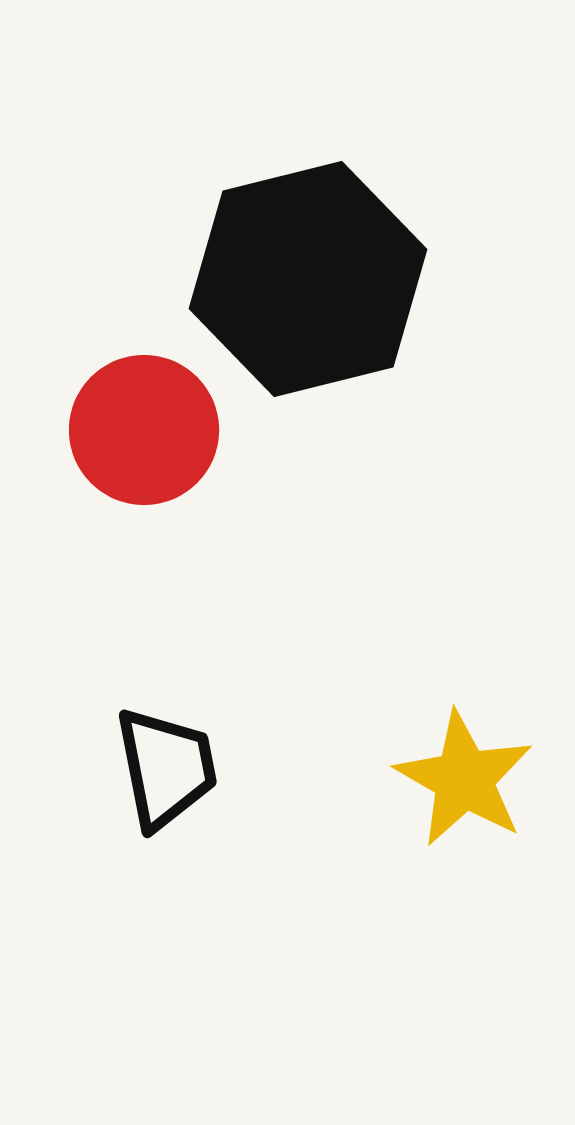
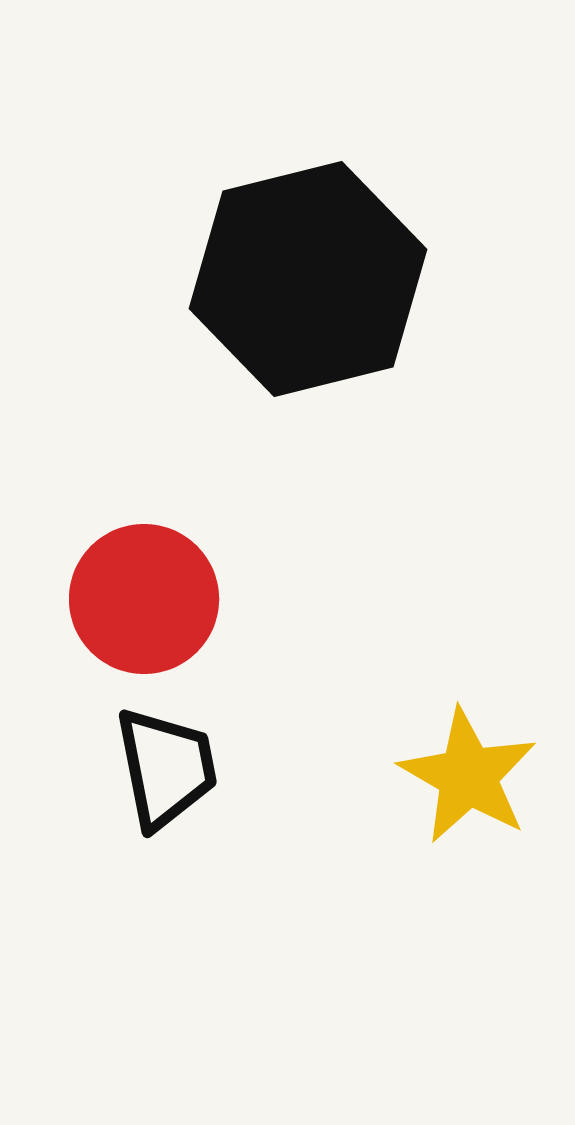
red circle: moved 169 px down
yellow star: moved 4 px right, 3 px up
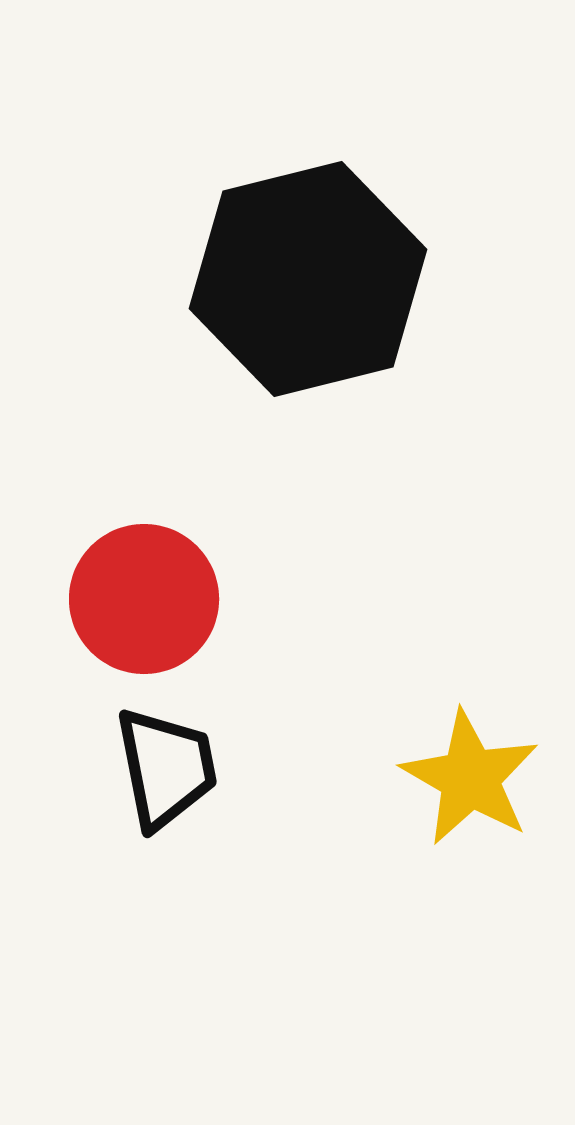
yellow star: moved 2 px right, 2 px down
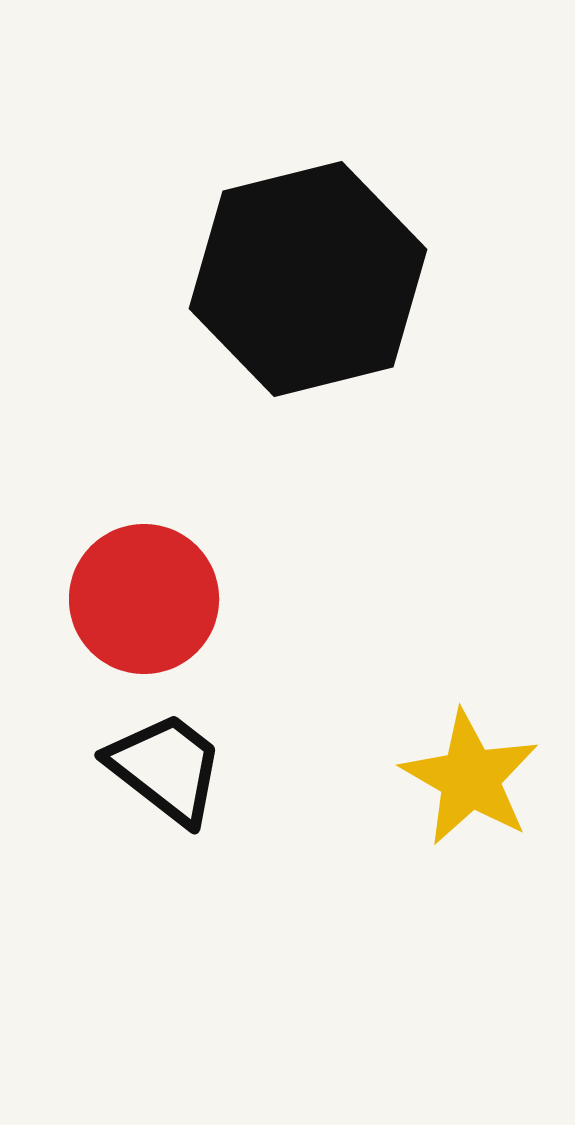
black trapezoid: rotated 41 degrees counterclockwise
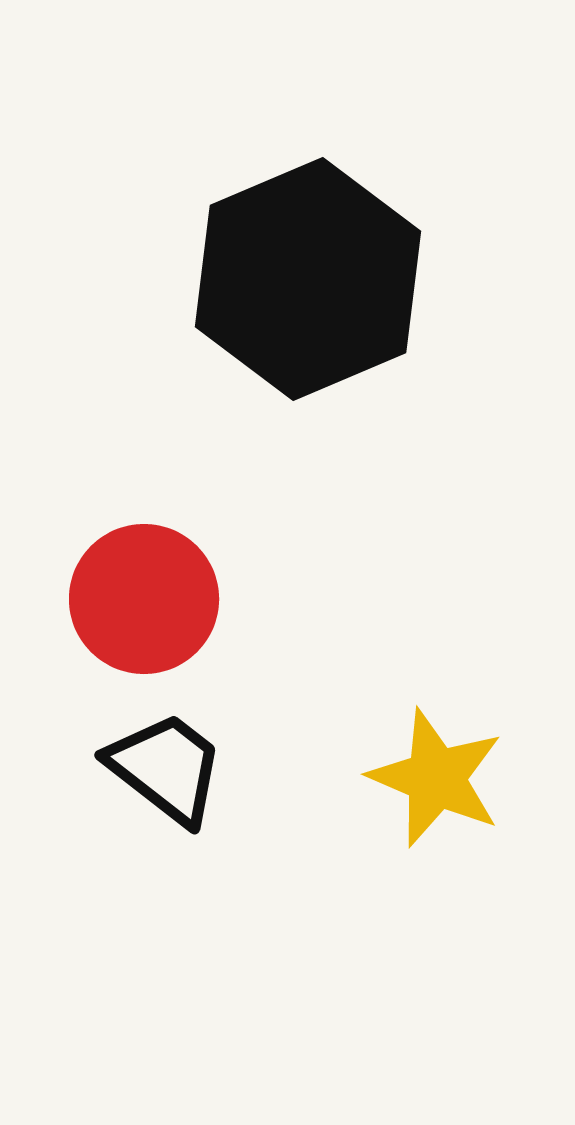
black hexagon: rotated 9 degrees counterclockwise
yellow star: moved 34 px left; rotated 7 degrees counterclockwise
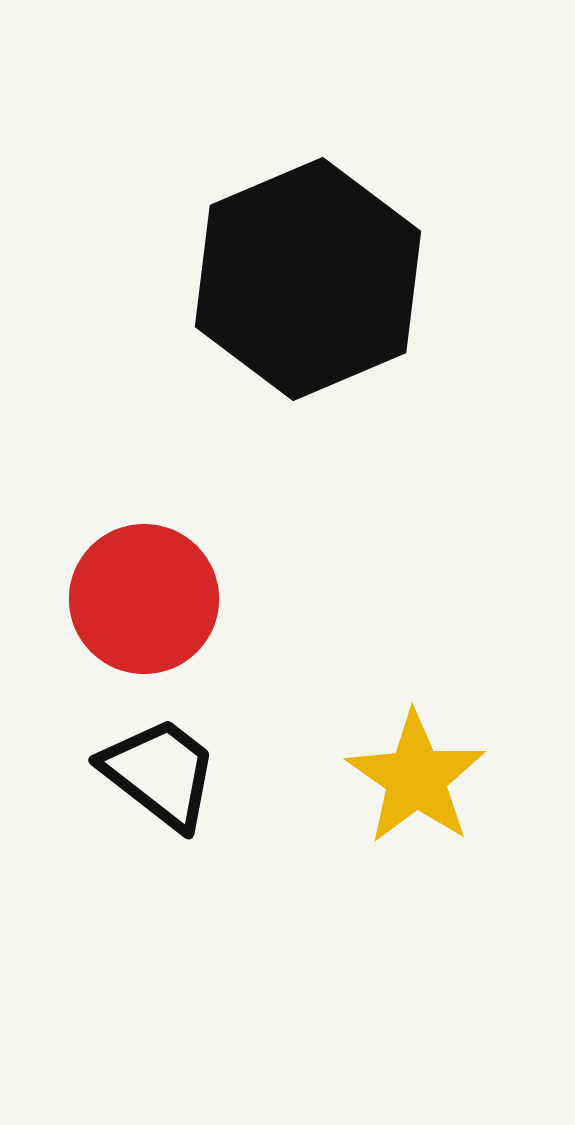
black trapezoid: moved 6 px left, 5 px down
yellow star: moved 20 px left; rotated 12 degrees clockwise
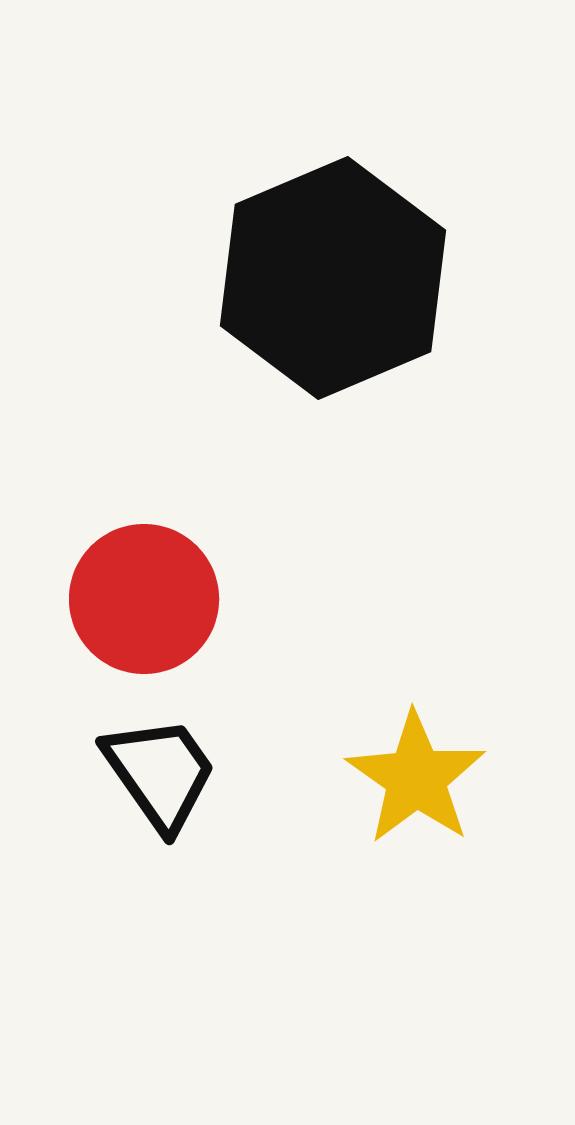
black hexagon: moved 25 px right, 1 px up
black trapezoid: rotated 17 degrees clockwise
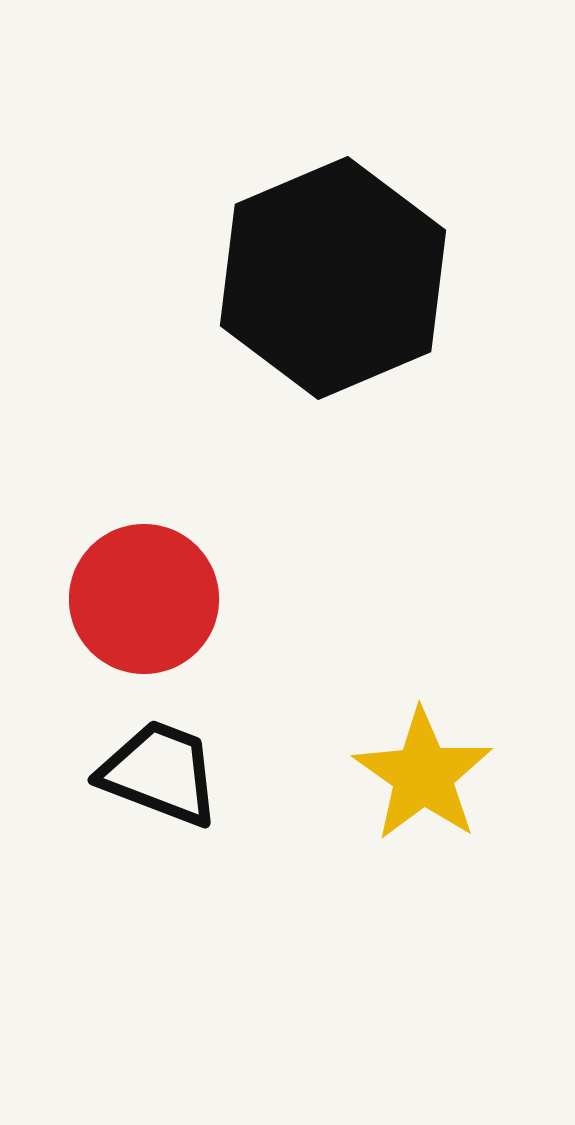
black trapezoid: rotated 34 degrees counterclockwise
yellow star: moved 7 px right, 3 px up
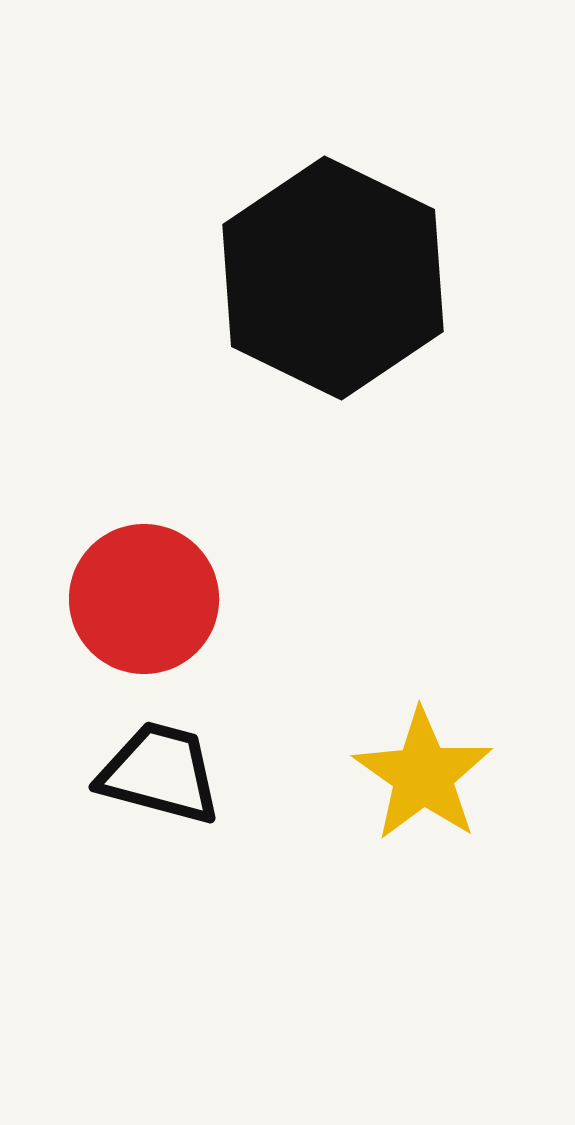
black hexagon: rotated 11 degrees counterclockwise
black trapezoid: rotated 6 degrees counterclockwise
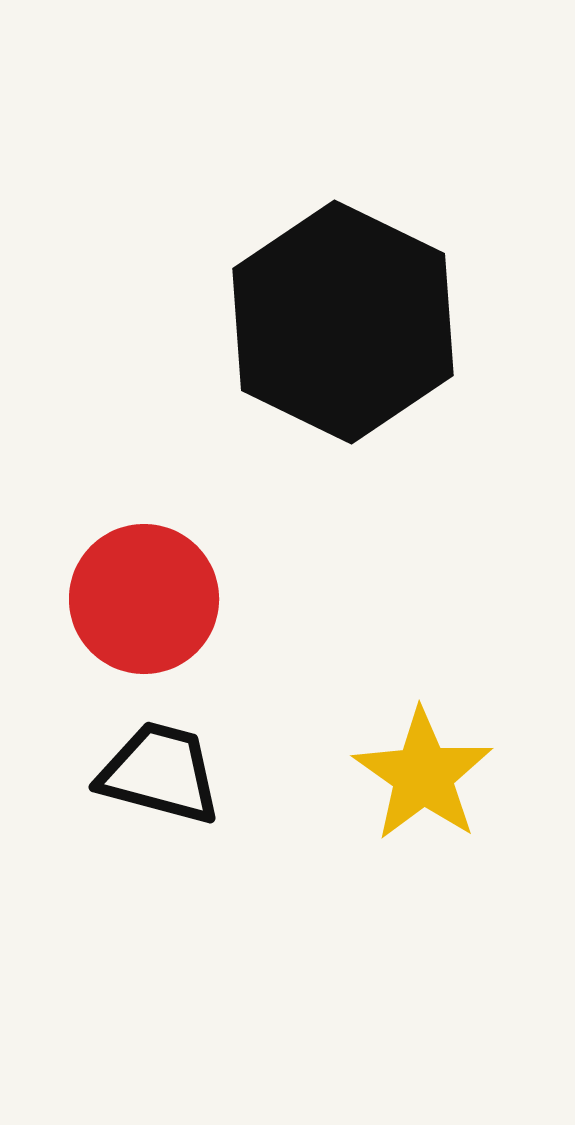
black hexagon: moved 10 px right, 44 px down
